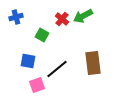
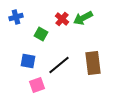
green arrow: moved 2 px down
green square: moved 1 px left, 1 px up
black line: moved 2 px right, 4 px up
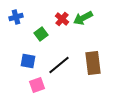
green square: rotated 24 degrees clockwise
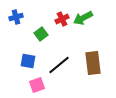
red cross: rotated 24 degrees clockwise
